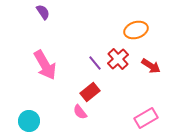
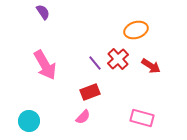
red rectangle: rotated 18 degrees clockwise
pink semicircle: moved 3 px right, 5 px down; rotated 98 degrees counterclockwise
pink rectangle: moved 4 px left; rotated 45 degrees clockwise
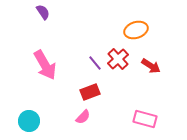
pink rectangle: moved 3 px right, 1 px down
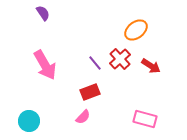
purple semicircle: moved 1 px down
orange ellipse: rotated 20 degrees counterclockwise
red cross: moved 2 px right
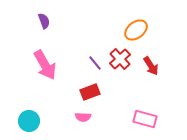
purple semicircle: moved 1 px right, 8 px down; rotated 14 degrees clockwise
red arrow: rotated 24 degrees clockwise
pink semicircle: rotated 49 degrees clockwise
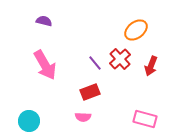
purple semicircle: rotated 56 degrees counterclockwise
red arrow: rotated 54 degrees clockwise
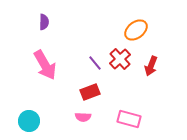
purple semicircle: moved 1 px down; rotated 77 degrees clockwise
pink rectangle: moved 16 px left
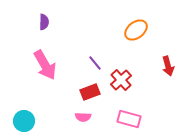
red cross: moved 1 px right, 21 px down
red arrow: moved 17 px right; rotated 36 degrees counterclockwise
cyan circle: moved 5 px left
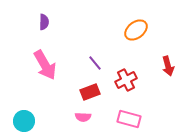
red cross: moved 5 px right; rotated 15 degrees clockwise
